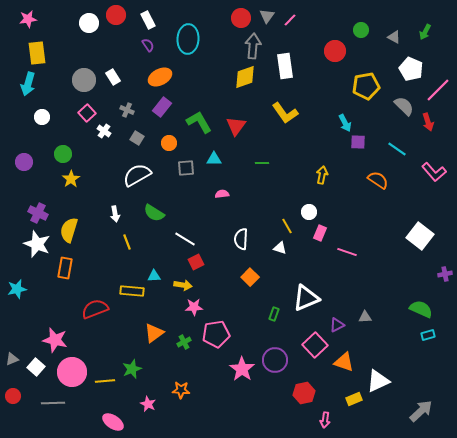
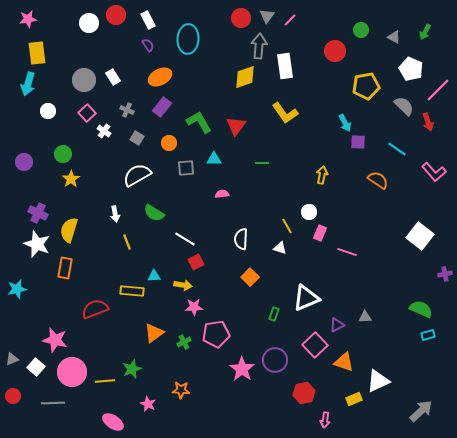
gray arrow at (253, 46): moved 6 px right
white circle at (42, 117): moved 6 px right, 6 px up
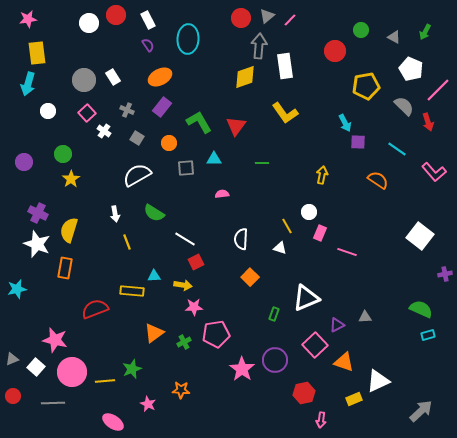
gray triangle at (267, 16): rotated 14 degrees clockwise
pink arrow at (325, 420): moved 4 px left
